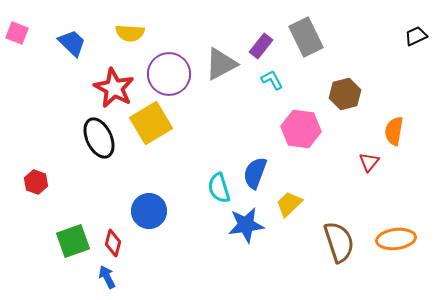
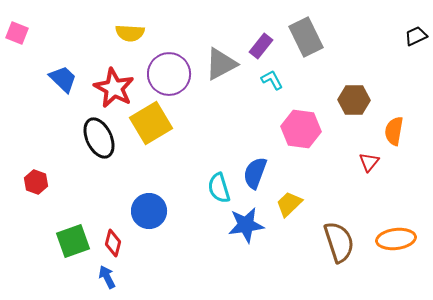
blue trapezoid: moved 9 px left, 36 px down
brown hexagon: moved 9 px right, 6 px down; rotated 16 degrees clockwise
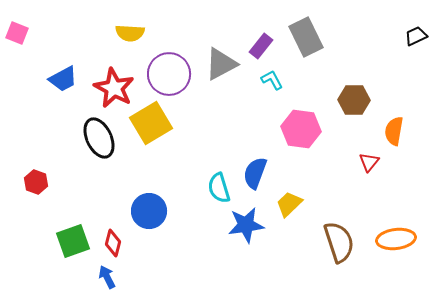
blue trapezoid: rotated 108 degrees clockwise
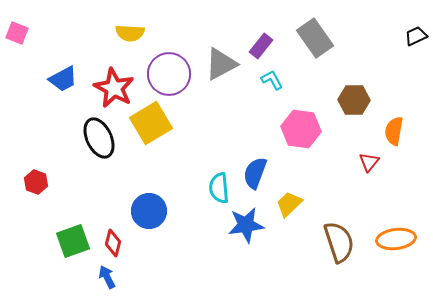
gray rectangle: moved 9 px right, 1 px down; rotated 9 degrees counterclockwise
cyan semicircle: rotated 12 degrees clockwise
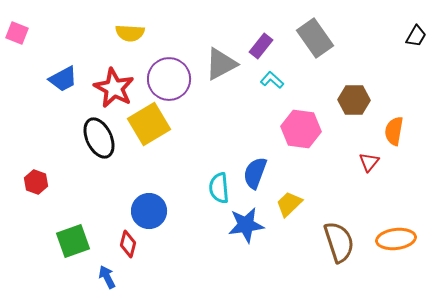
black trapezoid: rotated 145 degrees clockwise
purple circle: moved 5 px down
cyan L-shape: rotated 20 degrees counterclockwise
yellow square: moved 2 px left, 1 px down
red diamond: moved 15 px right, 1 px down
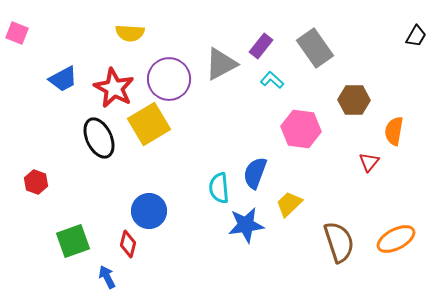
gray rectangle: moved 10 px down
orange ellipse: rotated 21 degrees counterclockwise
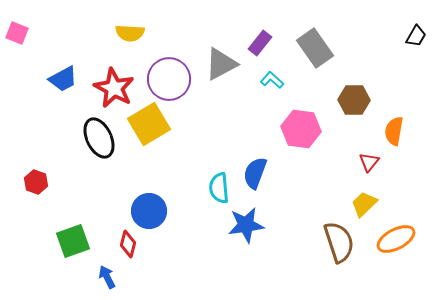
purple rectangle: moved 1 px left, 3 px up
yellow trapezoid: moved 75 px right
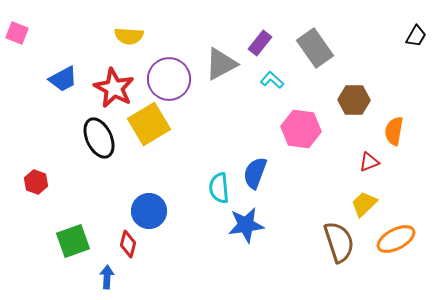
yellow semicircle: moved 1 px left, 3 px down
red triangle: rotated 30 degrees clockwise
blue arrow: rotated 30 degrees clockwise
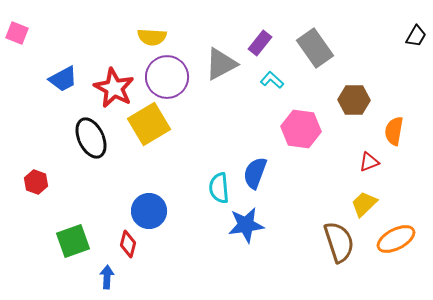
yellow semicircle: moved 23 px right, 1 px down
purple circle: moved 2 px left, 2 px up
black ellipse: moved 8 px left
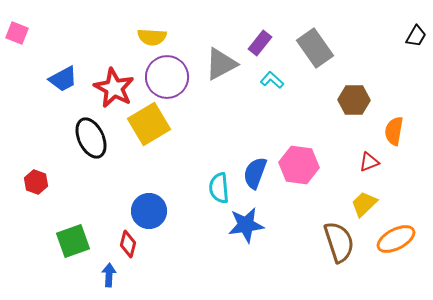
pink hexagon: moved 2 px left, 36 px down
blue arrow: moved 2 px right, 2 px up
